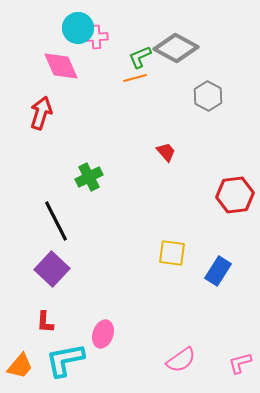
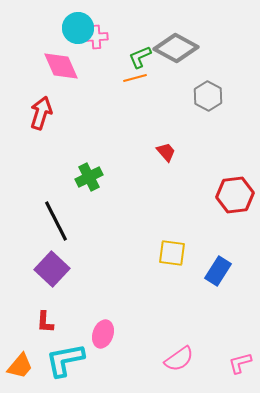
pink semicircle: moved 2 px left, 1 px up
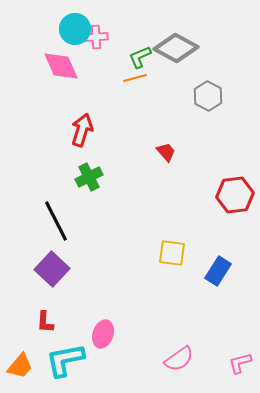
cyan circle: moved 3 px left, 1 px down
red arrow: moved 41 px right, 17 px down
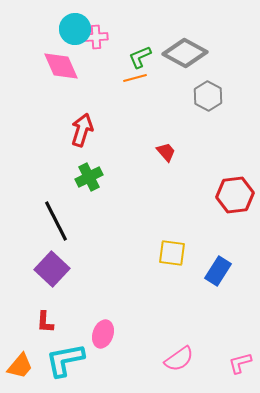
gray diamond: moved 9 px right, 5 px down
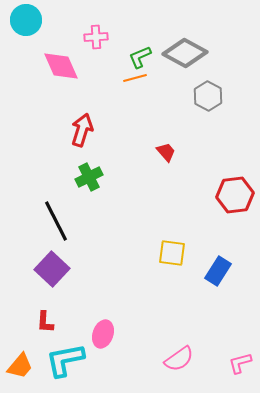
cyan circle: moved 49 px left, 9 px up
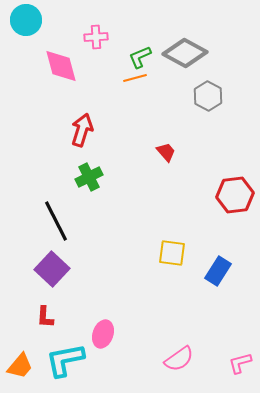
pink diamond: rotated 9 degrees clockwise
red L-shape: moved 5 px up
